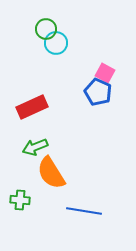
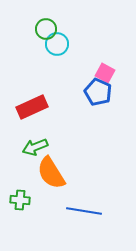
cyan circle: moved 1 px right, 1 px down
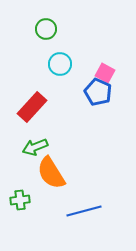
cyan circle: moved 3 px right, 20 px down
red rectangle: rotated 24 degrees counterclockwise
green cross: rotated 12 degrees counterclockwise
blue line: rotated 24 degrees counterclockwise
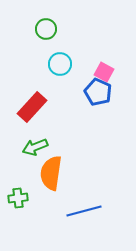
pink square: moved 1 px left, 1 px up
orange semicircle: rotated 40 degrees clockwise
green cross: moved 2 px left, 2 px up
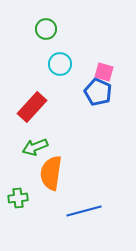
pink square: rotated 12 degrees counterclockwise
